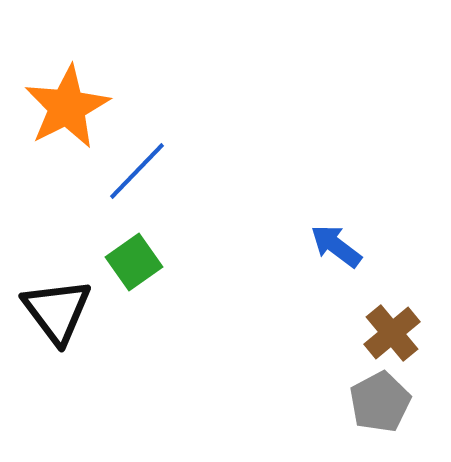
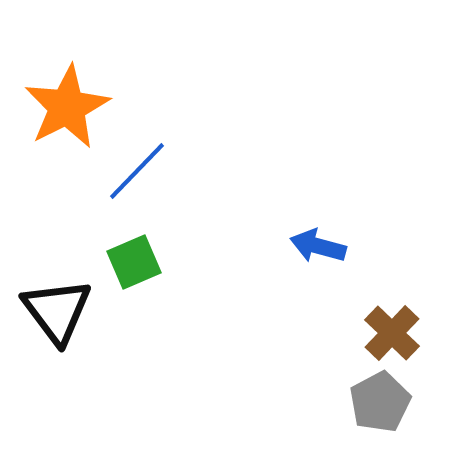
blue arrow: moved 18 px left; rotated 22 degrees counterclockwise
green square: rotated 12 degrees clockwise
brown cross: rotated 6 degrees counterclockwise
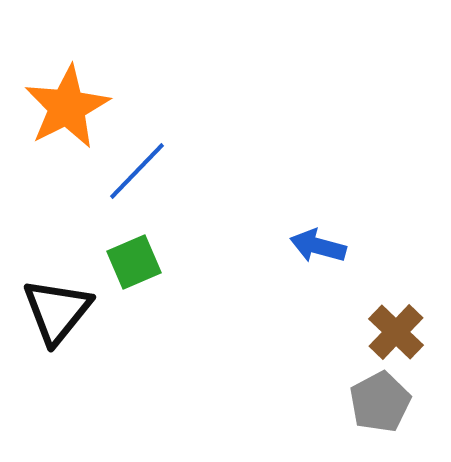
black triangle: rotated 16 degrees clockwise
brown cross: moved 4 px right, 1 px up
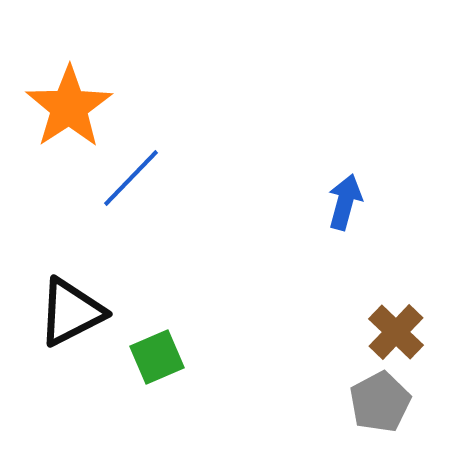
orange star: moved 2 px right; rotated 6 degrees counterclockwise
blue line: moved 6 px left, 7 px down
blue arrow: moved 27 px right, 44 px up; rotated 90 degrees clockwise
green square: moved 23 px right, 95 px down
black triangle: moved 14 px right, 1 px down; rotated 24 degrees clockwise
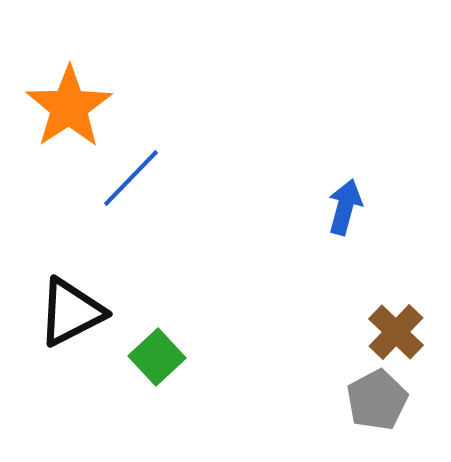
blue arrow: moved 5 px down
green square: rotated 20 degrees counterclockwise
gray pentagon: moved 3 px left, 2 px up
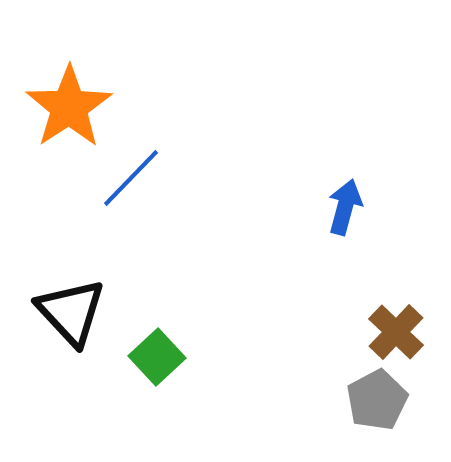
black triangle: rotated 46 degrees counterclockwise
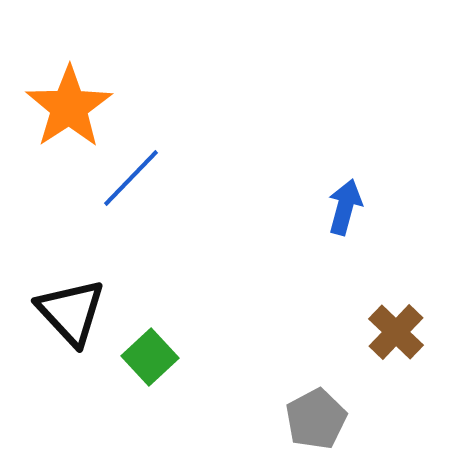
green square: moved 7 px left
gray pentagon: moved 61 px left, 19 px down
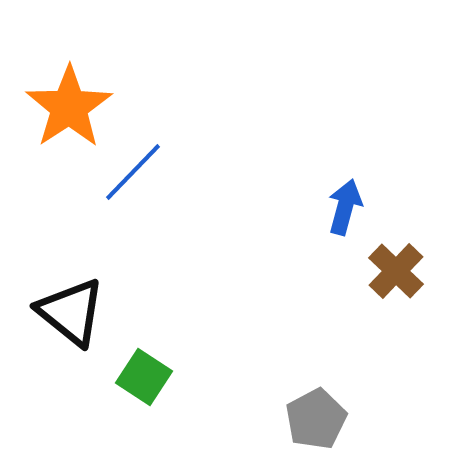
blue line: moved 2 px right, 6 px up
black triangle: rotated 8 degrees counterclockwise
brown cross: moved 61 px up
green square: moved 6 px left, 20 px down; rotated 14 degrees counterclockwise
